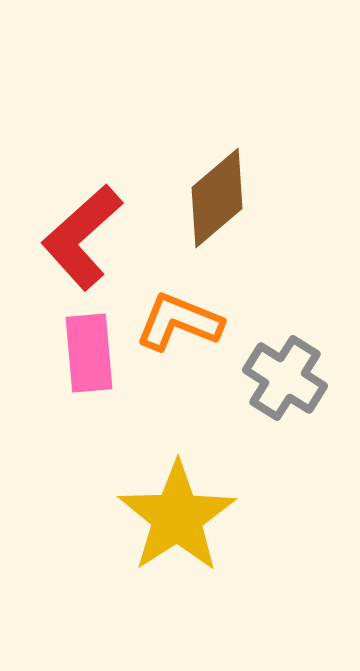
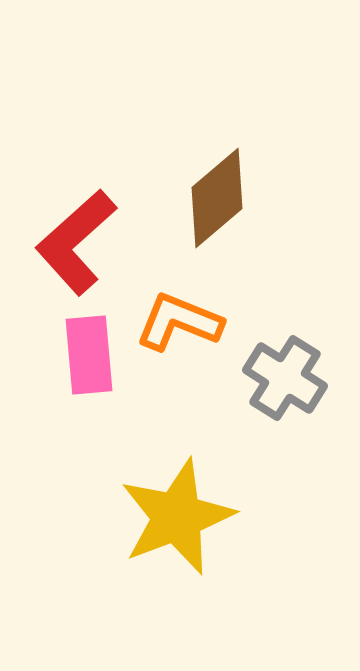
red L-shape: moved 6 px left, 5 px down
pink rectangle: moved 2 px down
yellow star: rotated 12 degrees clockwise
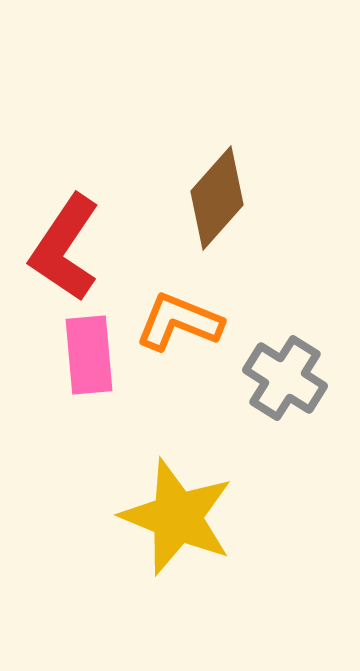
brown diamond: rotated 8 degrees counterclockwise
red L-shape: moved 11 px left, 6 px down; rotated 14 degrees counterclockwise
yellow star: rotated 29 degrees counterclockwise
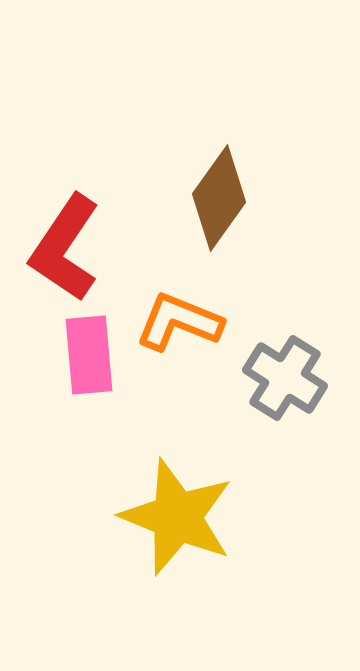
brown diamond: moved 2 px right; rotated 6 degrees counterclockwise
